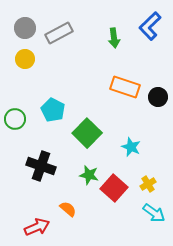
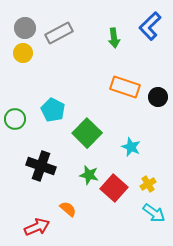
yellow circle: moved 2 px left, 6 px up
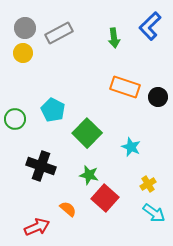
red square: moved 9 px left, 10 px down
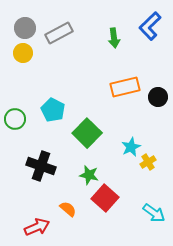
orange rectangle: rotated 32 degrees counterclockwise
cyan star: rotated 24 degrees clockwise
yellow cross: moved 22 px up
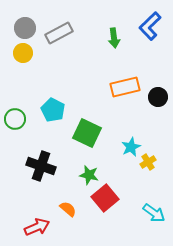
green square: rotated 20 degrees counterclockwise
red square: rotated 8 degrees clockwise
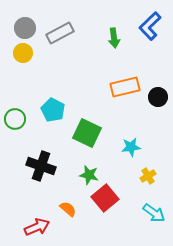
gray rectangle: moved 1 px right
cyan star: rotated 18 degrees clockwise
yellow cross: moved 14 px down
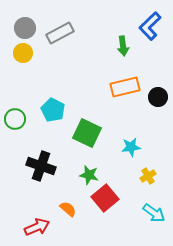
green arrow: moved 9 px right, 8 px down
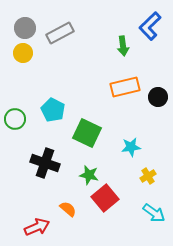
black cross: moved 4 px right, 3 px up
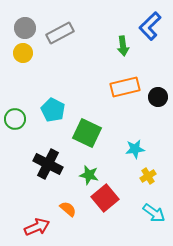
cyan star: moved 4 px right, 2 px down
black cross: moved 3 px right, 1 px down; rotated 8 degrees clockwise
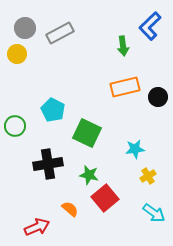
yellow circle: moved 6 px left, 1 px down
green circle: moved 7 px down
black cross: rotated 36 degrees counterclockwise
orange semicircle: moved 2 px right
